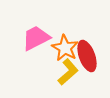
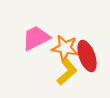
orange star: rotated 20 degrees counterclockwise
yellow L-shape: moved 1 px left
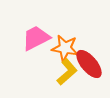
red ellipse: moved 2 px right, 8 px down; rotated 20 degrees counterclockwise
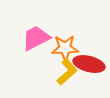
orange star: rotated 12 degrees counterclockwise
red ellipse: rotated 36 degrees counterclockwise
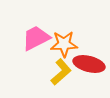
orange star: moved 1 px left, 4 px up
yellow L-shape: moved 6 px left
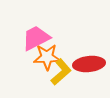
orange star: moved 17 px left, 13 px down
red ellipse: rotated 20 degrees counterclockwise
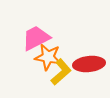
orange star: moved 1 px right; rotated 12 degrees clockwise
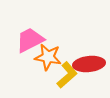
pink trapezoid: moved 6 px left, 2 px down
yellow L-shape: moved 6 px right, 3 px down
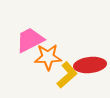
orange star: rotated 12 degrees counterclockwise
red ellipse: moved 1 px right, 1 px down
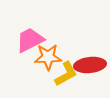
yellow L-shape: moved 1 px left, 1 px up; rotated 12 degrees clockwise
